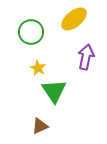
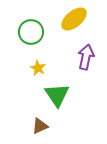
green triangle: moved 3 px right, 4 px down
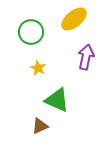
green triangle: moved 5 px down; rotated 32 degrees counterclockwise
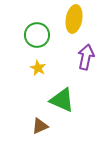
yellow ellipse: rotated 40 degrees counterclockwise
green circle: moved 6 px right, 3 px down
green triangle: moved 5 px right
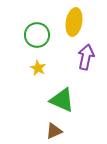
yellow ellipse: moved 3 px down
brown triangle: moved 14 px right, 5 px down
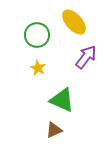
yellow ellipse: rotated 52 degrees counterclockwise
purple arrow: rotated 25 degrees clockwise
brown triangle: moved 1 px up
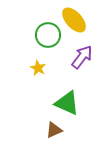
yellow ellipse: moved 2 px up
green circle: moved 11 px right
purple arrow: moved 4 px left
green triangle: moved 5 px right, 3 px down
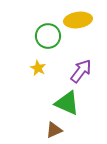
yellow ellipse: moved 4 px right; rotated 56 degrees counterclockwise
green circle: moved 1 px down
purple arrow: moved 1 px left, 14 px down
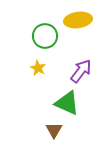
green circle: moved 3 px left
brown triangle: rotated 36 degrees counterclockwise
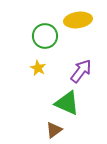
brown triangle: rotated 24 degrees clockwise
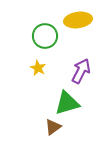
purple arrow: rotated 10 degrees counterclockwise
green triangle: rotated 40 degrees counterclockwise
brown triangle: moved 1 px left, 3 px up
